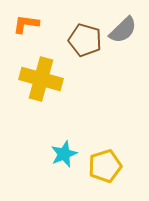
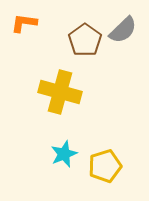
orange L-shape: moved 2 px left, 1 px up
brown pentagon: rotated 20 degrees clockwise
yellow cross: moved 19 px right, 13 px down
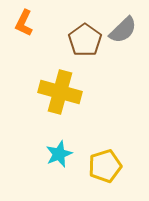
orange L-shape: rotated 72 degrees counterclockwise
cyan star: moved 5 px left
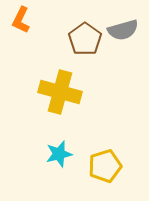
orange L-shape: moved 3 px left, 3 px up
gray semicircle: rotated 28 degrees clockwise
brown pentagon: moved 1 px up
cyan star: rotated 8 degrees clockwise
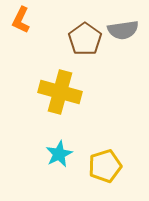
gray semicircle: rotated 8 degrees clockwise
cyan star: rotated 12 degrees counterclockwise
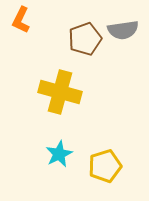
brown pentagon: rotated 16 degrees clockwise
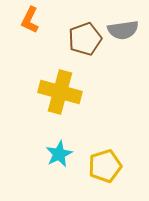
orange L-shape: moved 9 px right
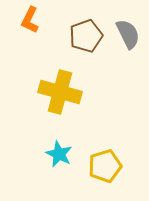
gray semicircle: moved 5 px right, 4 px down; rotated 108 degrees counterclockwise
brown pentagon: moved 1 px right, 3 px up
cyan star: rotated 20 degrees counterclockwise
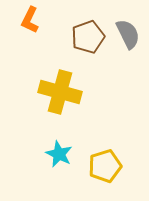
brown pentagon: moved 2 px right, 1 px down
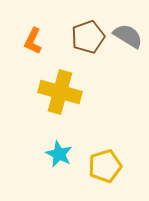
orange L-shape: moved 3 px right, 21 px down
gray semicircle: moved 2 px down; rotated 32 degrees counterclockwise
